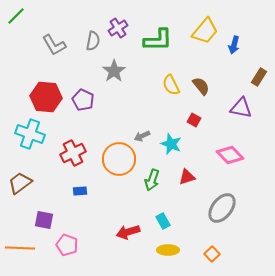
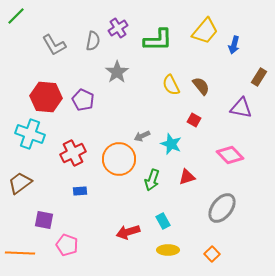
gray star: moved 3 px right, 1 px down
orange line: moved 5 px down
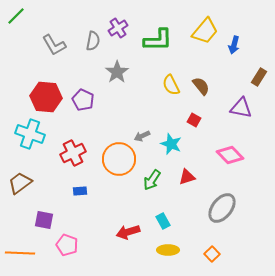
green arrow: rotated 15 degrees clockwise
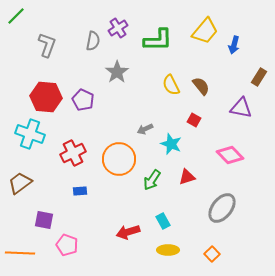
gray L-shape: moved 7 px left; rotated 130 degrees counterclockwise
gray arrow: moved 3 px right, 7 px up
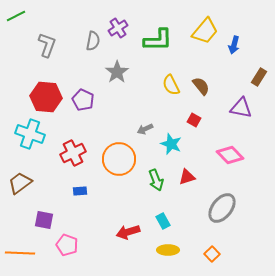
green line: rotated 18 degrees clockwise
green arrow: moved 4 px right; rotated 55 degrees counterclockwise
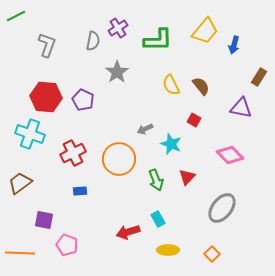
red triangle: rotated 30 degrees counterclockwise
cyan rectangle: moved 5 px left, 2 px up
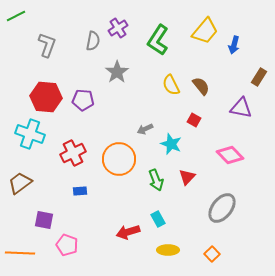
green L-shape: rotated 124 degrees clockwise
purple pentagon: rotated 20 degrees counterclockwise
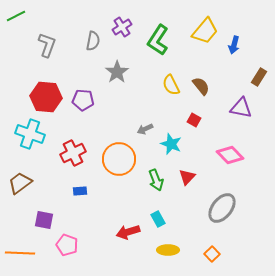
purple cross: moved 4 px right, 1 px up
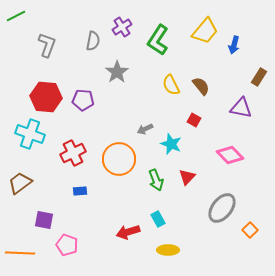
orange square: moved 38 px right, 24 px up
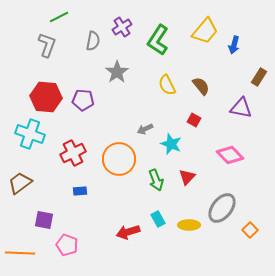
green line: moved 43 px right, 1 px down
yellow semicircle: moved 4 px left
yellow ellipse: moved 21 px right, 25 px up
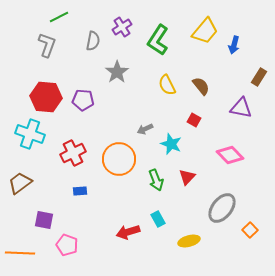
yellow ellipse: moved 16 px down; rotated 15 degrees counterclockwise
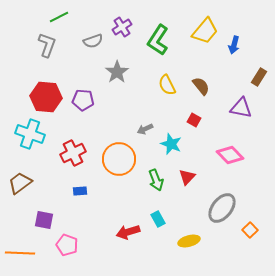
gray semicircle: rotated 60 degrees clockwise
